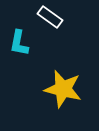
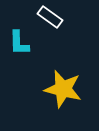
cyan L-shape: rotated 12 degrees counterclockwise
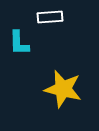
white rectangle: rotated 40 degrees counterclockwise
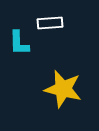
white rectangle: moved 6 px down
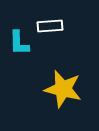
white rectangle: moved 3 px down
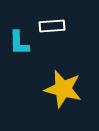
white rectangle: moved 2 px right
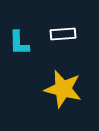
white rectangle: moved 11 px right, 8 px down
